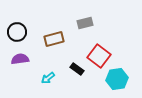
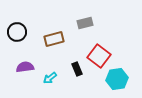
purple semicircle: moved 5 px right, 8 px down
black rectangle: rotated 32 degrees clockwise
cyan arrow: moved 2 px right
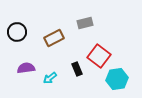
brown rectangle: moved 1 px up; rotated 12 degrees counterclockwise
purple semicircle: moved 1 px right, 1 px down
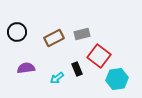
gray rectangle: moved 3 px left, 11 px down
cyan arrow: moved 7 px right
